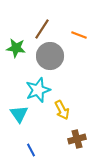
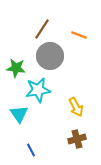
green star: moved 20 px down
cyan star: rotated 10 degrees clockwise
yellow arrow: moved 14 px right, 3 px up
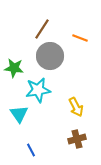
orange line: moved 1 px right, 3 px down
green star: moved 2 px left
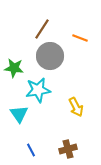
brown cross: moved 9 px left, 10 px down
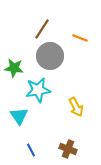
cyan triangle: moved 2 px down
brown cross: rotated 36 degrees clockwise
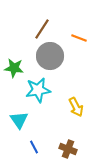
orange line: moved 1 px left
cyan triangle: moved 4 px down
blue line: moved 3 px right, 3 px up
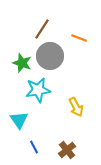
green star: moved 8 px right, 5 px up; rotated 12 degrees clockwise
brown cross: moved 1 px left, 1 px down; rotated 30 degrees clockwise
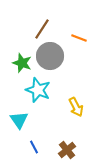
cyan star: rotated 30 degrees clockwise
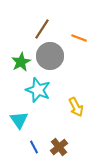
green star: moved 1 px left, 1 px up; rotated 24 degrees clockwise
brown cross: moved 8 px left, 3 px up
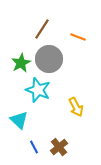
orange line: moved 1 px left, 1 px up
gray circle: moved 1 px left, 3 px down
green star: moved 1 px down
cyan triangle: rotated 12 degrees counterclockwise
